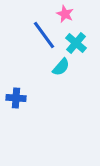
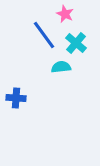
cyan semicircle: rotated 138 degrees counterclockwise
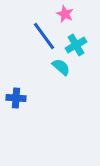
blue line: moved 1 px down
cyan cross: moved 2 px down; rotated 20 degrees clockwise
cyan semicircle: rotated 48 degrees clockwise
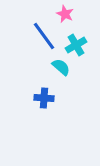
blue cross: moved 28 px right
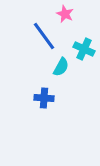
cyan cross: moved 8 px right, 4 px down; rotated 35 degrees counterclockwise
cyan semicircle: rotated 78 degrees clockwise
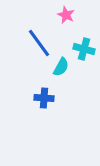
pink star: moved 1 px right, 1 px down
blue line: moved 5 px left, 7 px down
cyan cross: rotated 10 degrees counterclockwise
